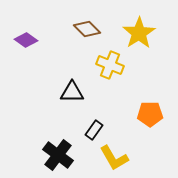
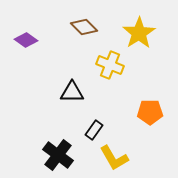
brown diamond: moved 3 px left, 2 px up
orange pentagon: moved 2 px up
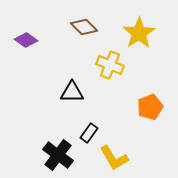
orange pentagon: moved 5 px up; rotated 20 degrees counterclockwise
black rectangle: moved 5 px left, 3 px down
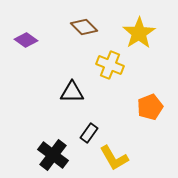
black cross: moved 5 px left
